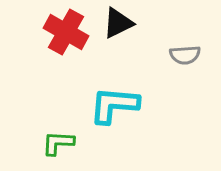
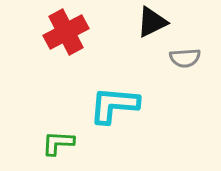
black triangle: moved 34 px right, 1 px up
red cross: rotated 33 degrees clockwise
gray semicircle: moved 3 px down
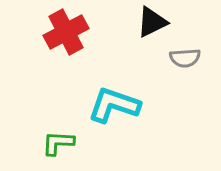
cyan L-shape: rotated 14 degrees clockwise
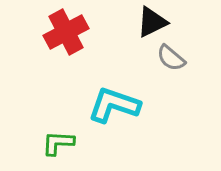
gray semicircle: moved 14 px left; rotated 44 degrees clockwise
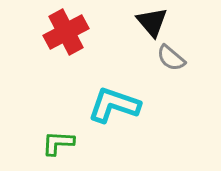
black triangle: rotated 44 degrees counterclockwise
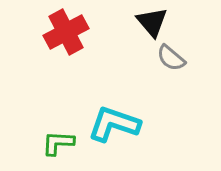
cyan L-shape: moved 19 px down
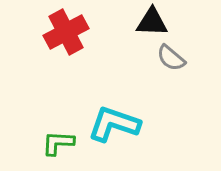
black triangle: rotated 48 degrees counterclockwise
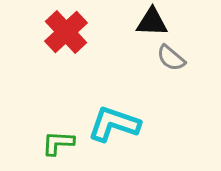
red cross: rotated 15 degrees counterclockwise
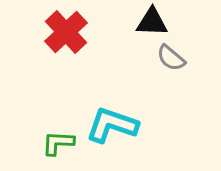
cyan L-shape: moved 2 px left, 1 px down
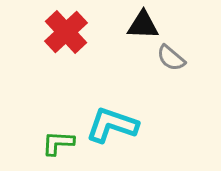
black triangle: moved 9 px left, 3 px down
